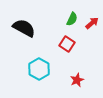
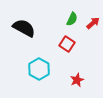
red arrow: moved 1 px right
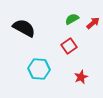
green semicircle: rotated 144 degrees counterclockwise
red square: moved 2 px right, 2 px down; rotated 21 degrees clockwise
cyan hexagon: rotated 25 degrees counterclockwise
red star: moved 4 px right, 3 px up
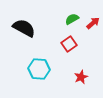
red square: moved 2 px up
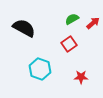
cyan hexagon: moved 1 px right; rotated 15 degrees clockwise
red star: rotated 24 degrees clockwise
